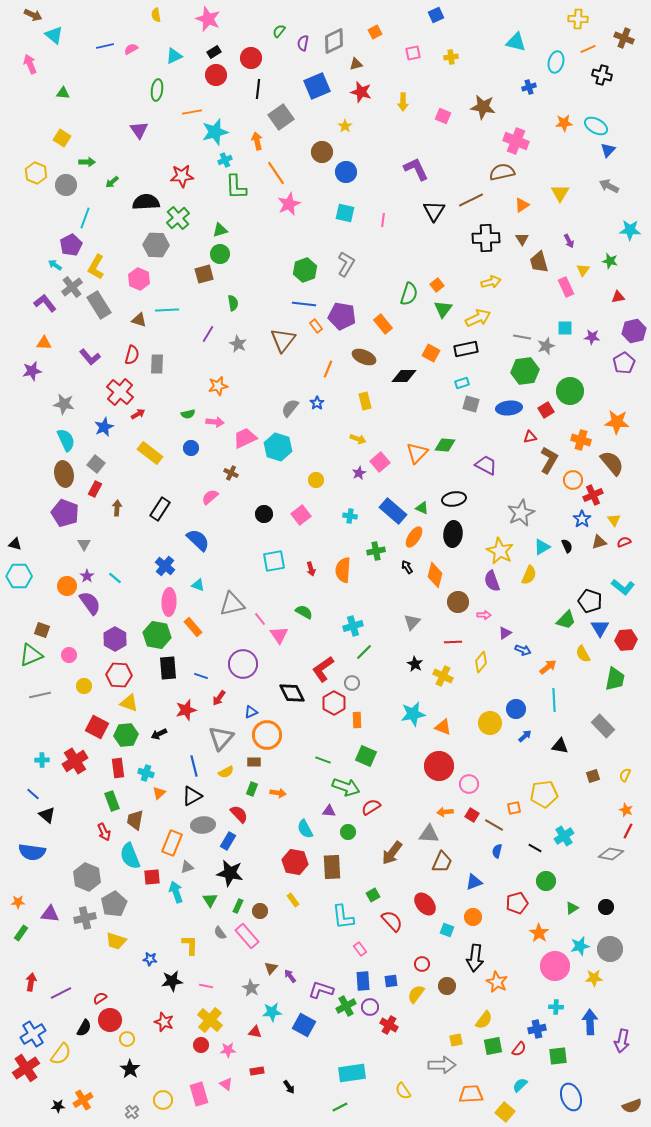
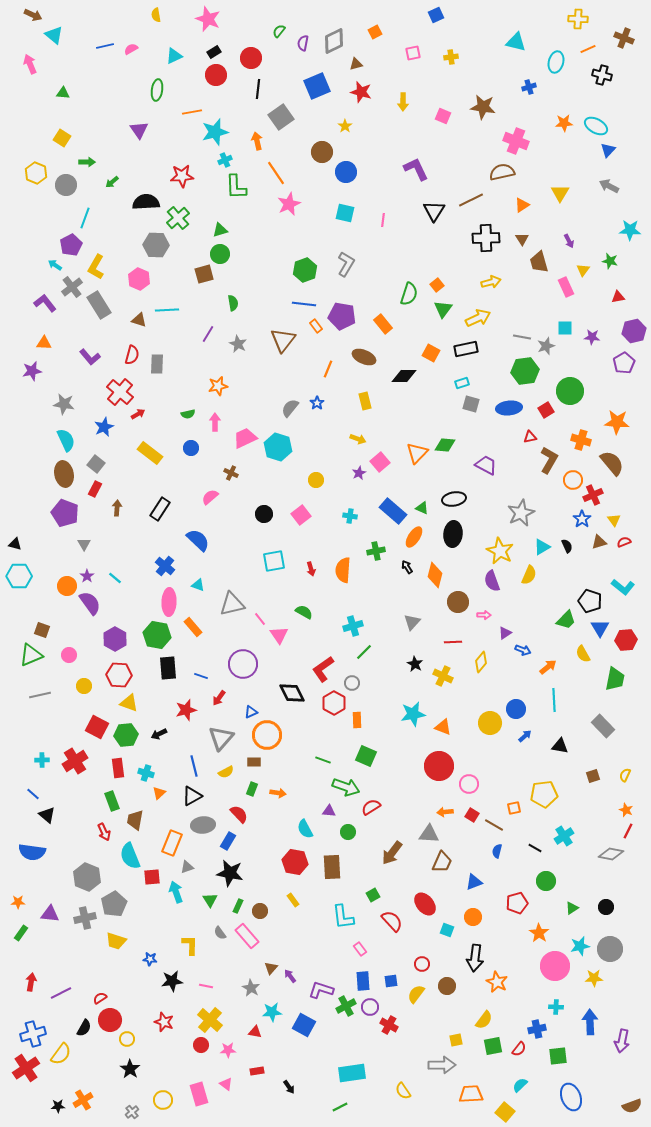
pink arrow at (215, 422): rotated 96 degrees counterclockwise
blue cross at (33, 1034): rotated 15 degrees clockwise
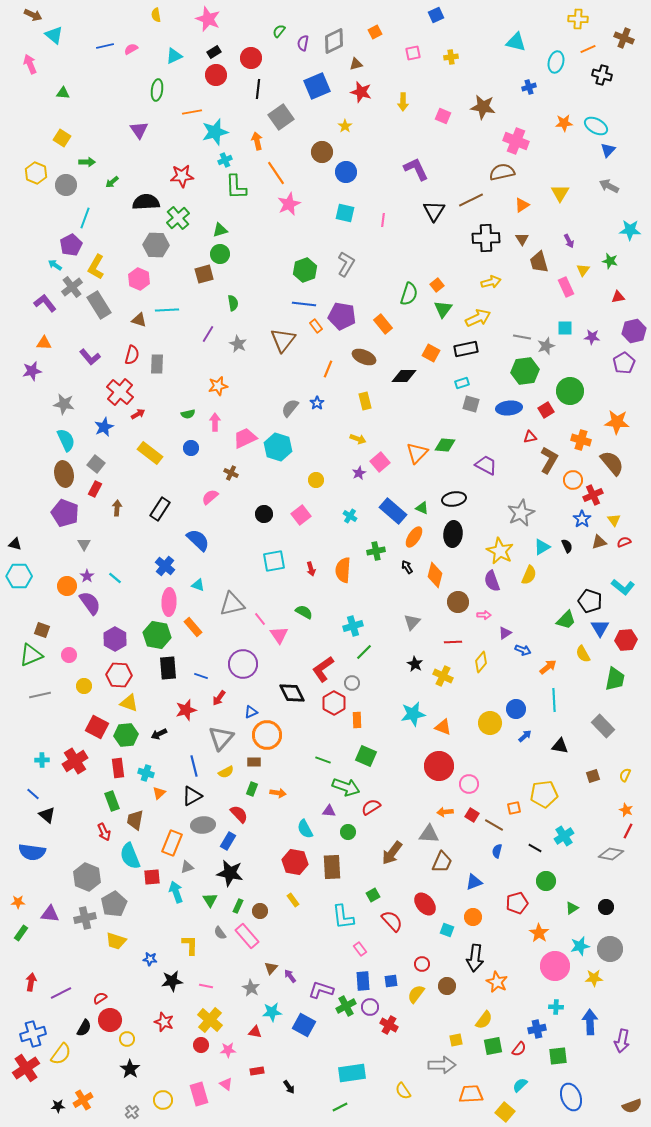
cyan cross at (350, 516): rotated 24 degrees clockwise
